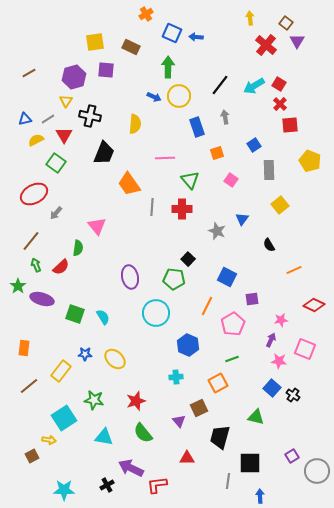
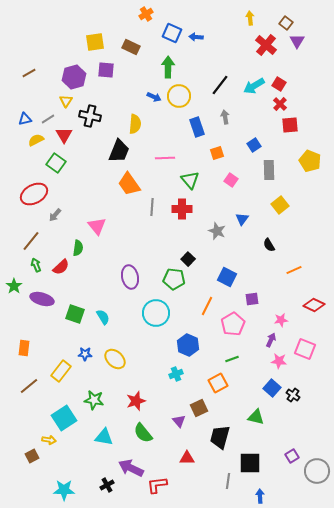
black trapezoid at (104, 153): moved 15 px right, 2 px up
gray arrow at (56, 213): moved 1 px left, 2 px down
green star at (18, 286): moved 4 px left
cyan cross at (176, 377): moved 3 px up; rotated 16 degrees counterclockwise
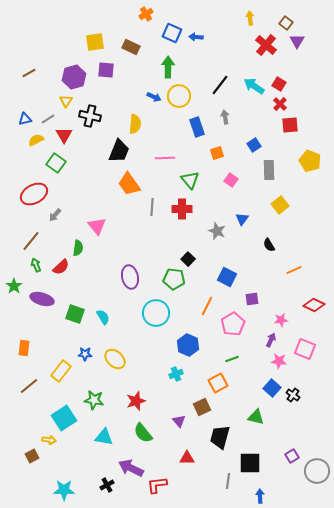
cyan arrow at (254, 86): rotated 65 degrees clockwise
brown square at (199, 408): moved 3 px right, 1 px up
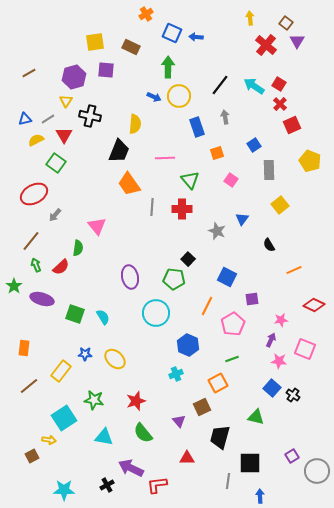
red square at (290, 125): moved 2 px right; rotated 18 degrees counterclockwise
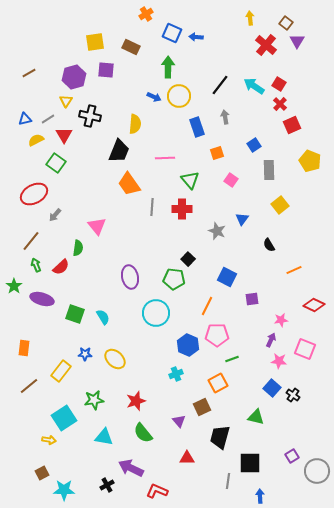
pink pentagon at (233, 324): moved 16 px left, 11 px down; rotated 30 degrees clockwise
green star at (94, 400): rotated 18 degrees counterclockwise
brown square at (32, 456): moved 10 px right, 17 px down
red L-shape at (157, 485): moved 6 px down; rotated 30 degrees clockwise
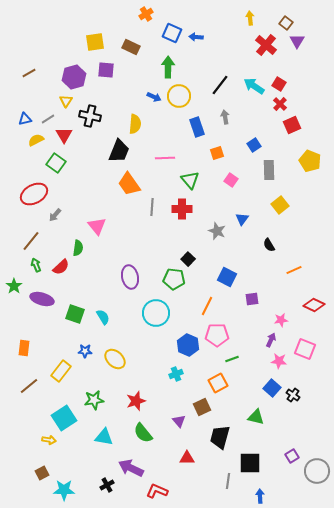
blue star at (85, 354): moved 3 px up
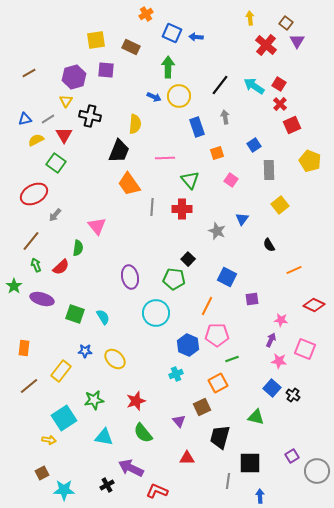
yellow square at (95, 42): moved 1 px right, 2 px up
pink star at (281, 320): rotated 16 degrees clockwise
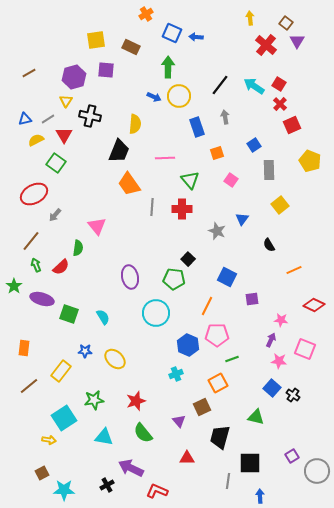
green square at (75, 314): moved 6 px left
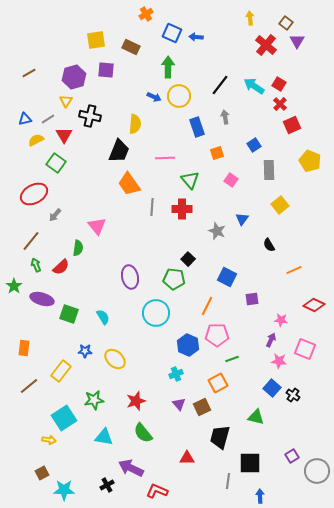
purple triangle at (179, 421): moved 17 px up
